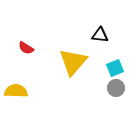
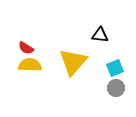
yellow semicircle: moved 14 px right, 26 px up
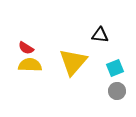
gray circle: moved 1 px right, 3 px down
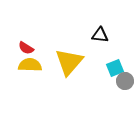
yellow triangle: moved 4 px left
gray circle: moved 8 px right, 10 px up
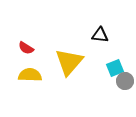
yellow semicircle: moved 10 px down
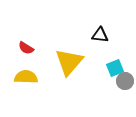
yellow semicircle: moved 4 px left, 2 px down
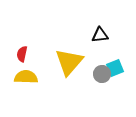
black triangle: rotated 12 degrees counterclockwise
red semicircle: moved 4 px left, 6 px down; rotated 70 degrees clockwise
gray circle: moved 23 px left, 7 px up
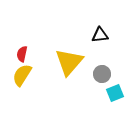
cyan square: moved 25 px down
yellow semicircle: moved 4 px left, 2 px up; rotated 60 degrees counterclockwise
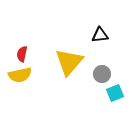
yellow semicircle: moved 2 px left; rotated 135 degrees counterclockwise
